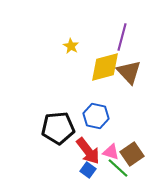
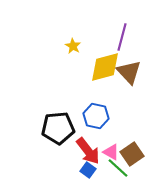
yellow star: moved 2 px right
pink triangle: rotated 12 degrees clockwise
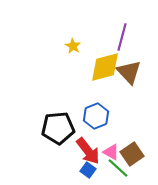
blue hexagon: rotated 25 degrees clockwise
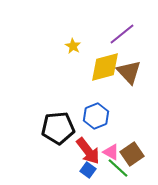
purple line: moved 3 px up; rotated 36 degrees clockwise
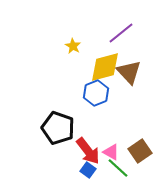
purple line: moved 1 px left, 1 px up
blue hexagon: moved 23 px up
black pentagon: rotated 24 degrees clockwise
brown square: moved 8 px right, 3 px up
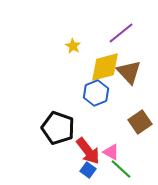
brown square: moved 29 px up
green line: moved 3 px right, 1 px down
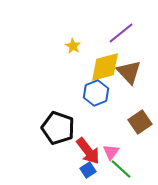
pink triangle: rotated 36 degrees clockwise
blue square: rotated 21 degrees clockwise
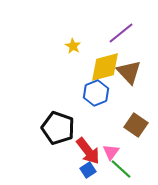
brown square: moved 4 px left, 3 px down; rotated 20 degrees counterclockwise
